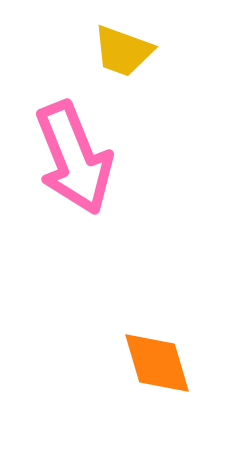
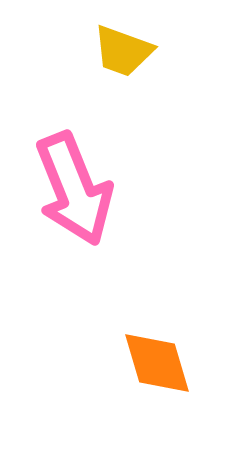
pink arrow: moved 31 px down
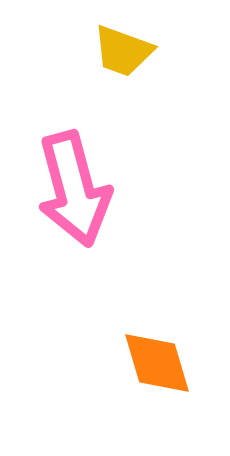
pink arrow: rotated 7 degrees clockwise
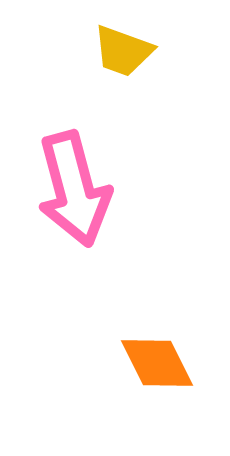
orange diamond: rotated 10 degrees counterclockwise
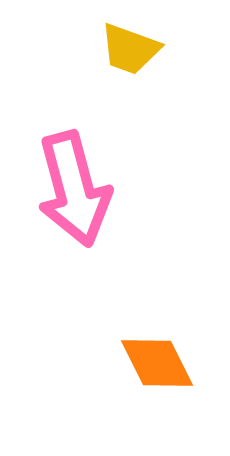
yellow trapezoid: moved 7 px right, 2 px up
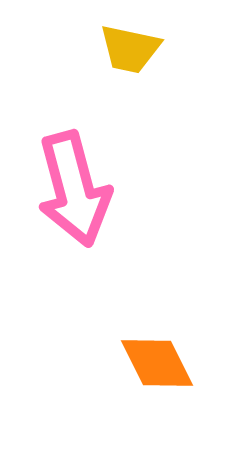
yellow trapezoid: rotated 8 degrees counterclockwise
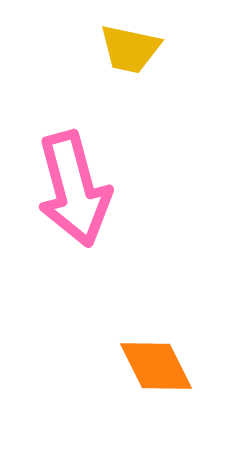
orange diamond: moved 1 px left, 3 px down
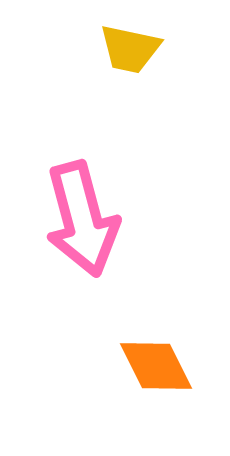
pink arrow: moved 8 px right, 30 px down
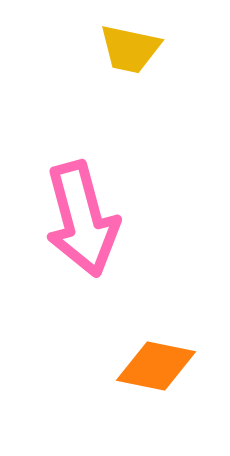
orange diamond: rotated 52 degrees counterclockwise
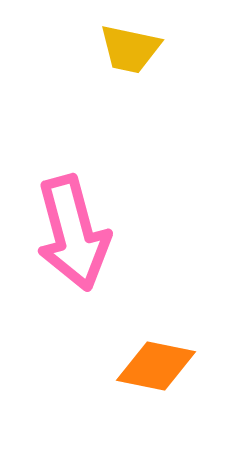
pink arrow: moved 9 px left, 14 px down
